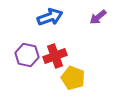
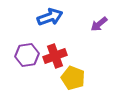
purple arrow: moved 1 px right, 7 px down
purple hexagon: rotated 20 degrees counterclockwise
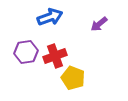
purple hexagon: moved 1 px left, 3 px up
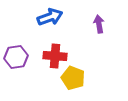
purple arrow: rotated 120 degrees clockwise
purple hexagon: moved 10 px left, 5 px down
red cross: rotated 25 degrees clockwise
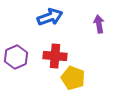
purple hexagon: rotated 15 degrees counterclockwise
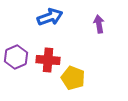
red cross: moved 7 px left, 4 px down
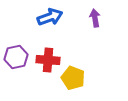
purple arrow: moved 4 px left, 6 px up
purple hexagon: rotated 10 degrees clockwise
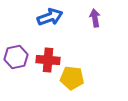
yellow pentagon: moved 1 px left; rotated 15 degrees counterclockwise
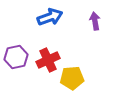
purple arrow: moved 3 px down
red cross: rotated 30 degrees counterclockwise
yellow pentagon: rotated 10 degrees counterclockwise
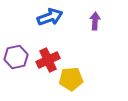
purple arrow: rotated 12 degrees clockwise
yellow pentagon: moved 1 px left, 1 px down
